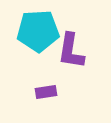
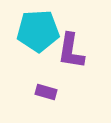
purple rectangle: rotated 25 degrees clockwise
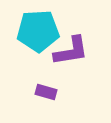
purple L-shape: rotated 108 degrees counterclockwise
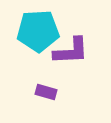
purple L-shape: rotated 6 degrees clockwise
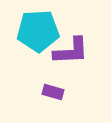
purple rectangle: moved 7 px right
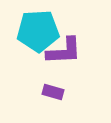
purple L-shape: moved 7 px left
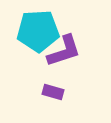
purple L-shape: rotated 15 degrees counterclockwise
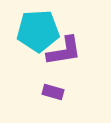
purple L-shape: rotated 9 degrees clockwise
